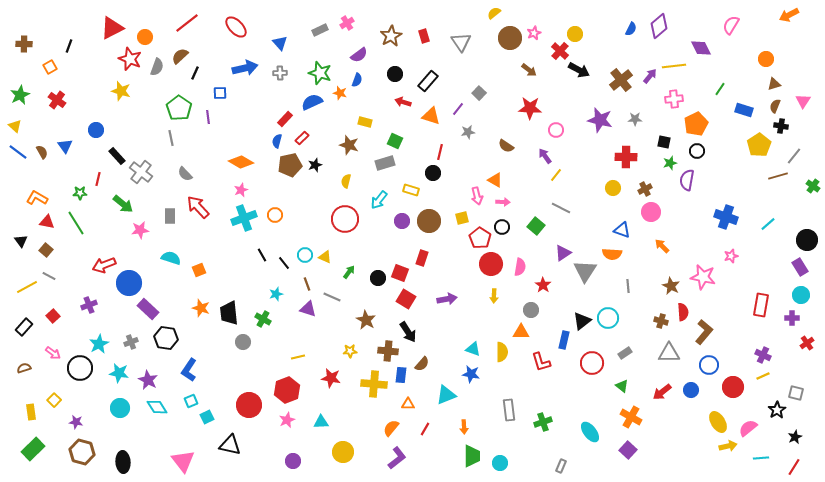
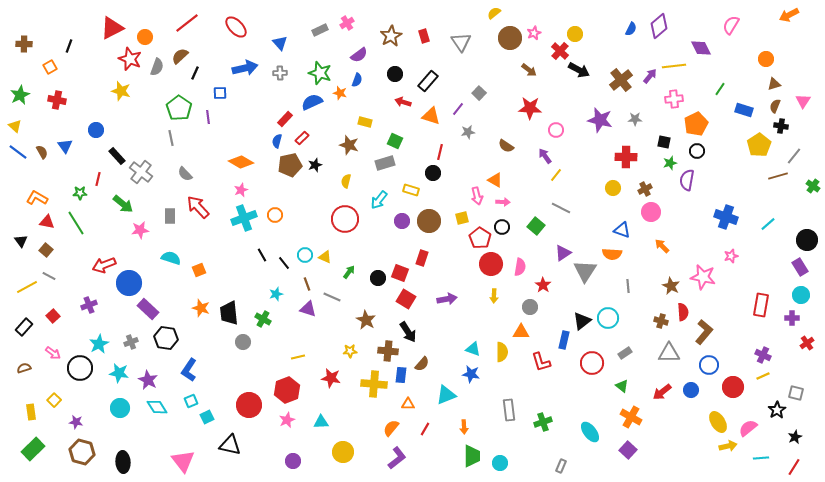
red cross at (57, 100): rotated 24 degrees counterclockwise
gray circle at (531, 310): moved 1 px left, 3 px up
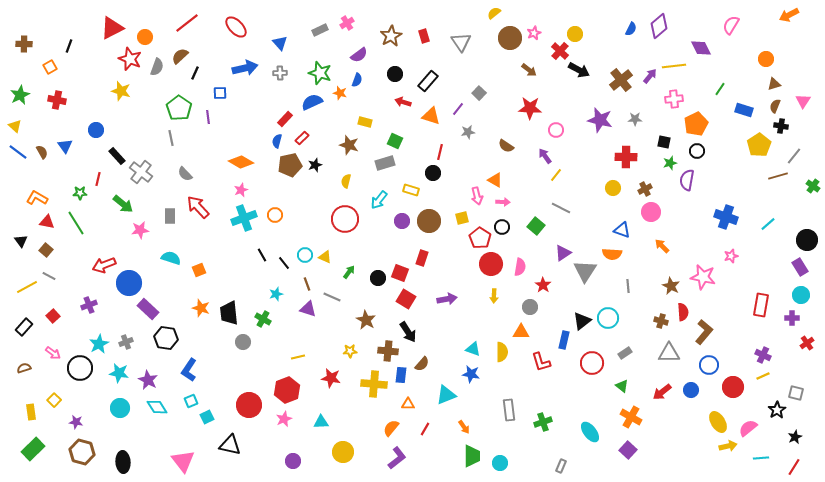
gray cross at (131, 342): moved 5 px left
pink star at (287, 420): moved 3 px left, 1 px up
orange arrow at (464, 427): rotated 32 degrees counterclockwise
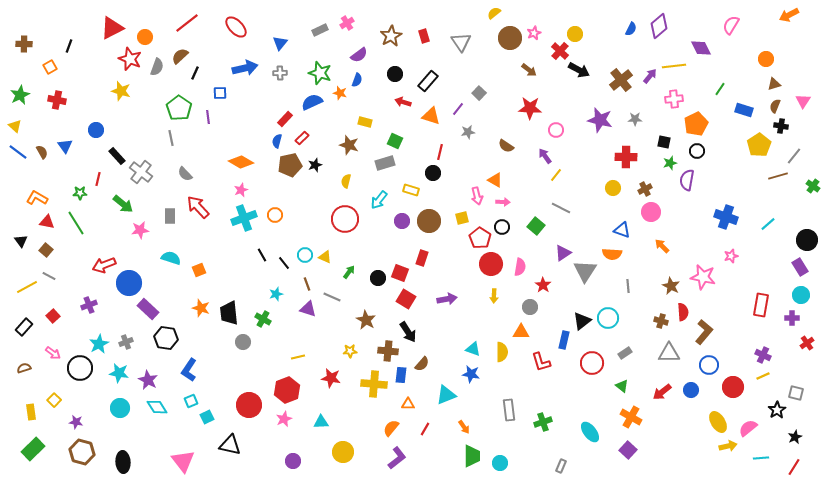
blue triangle at (280, 43): rotated 21 degrees clockwise
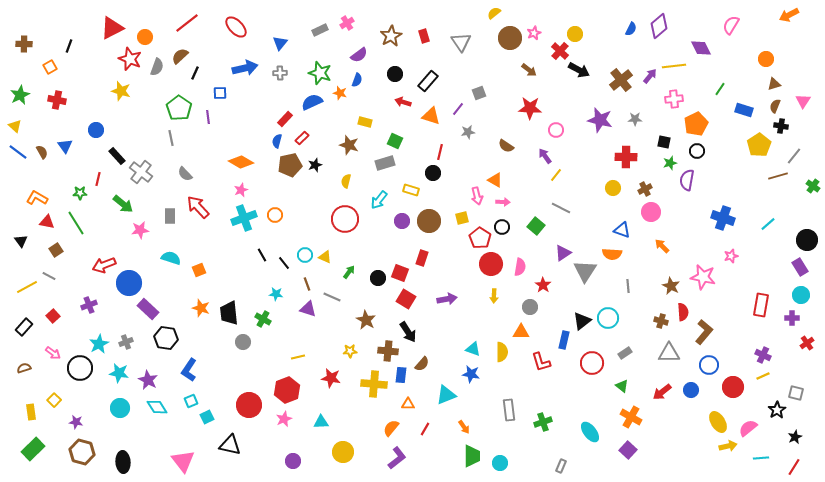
gray square at (479, 93): rotated 24 degrees clockwise
blue cross at (726, 217): moved 3 px left, 1 px down
brown square at (46, 250): moved 10 px right; rotated 16 degrees clockwise
cyan star at (276, 294): rotated 24 degrees clockwise
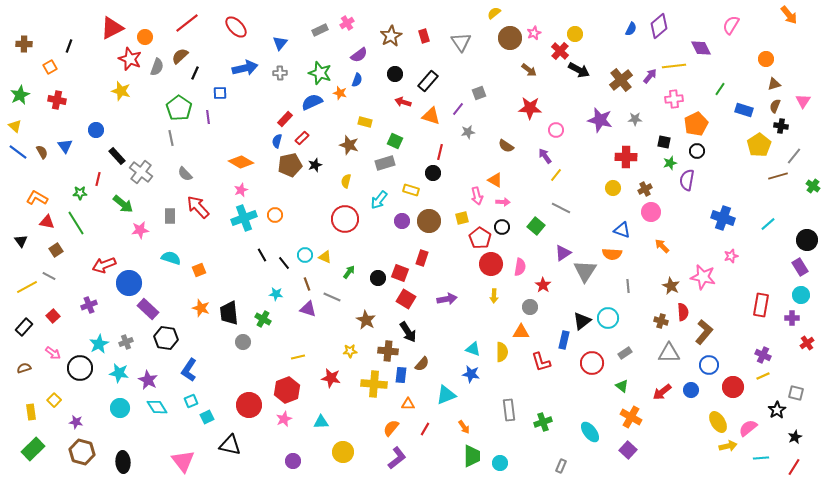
orange arrow at (789, 15): rotated 102 degrees counterclockwise
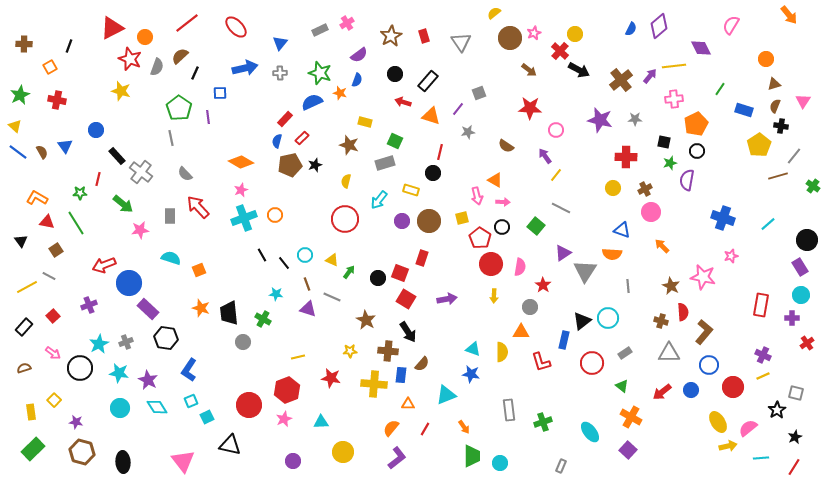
yellow triangle at (325, 257): moved 7 px right, 3 px down
